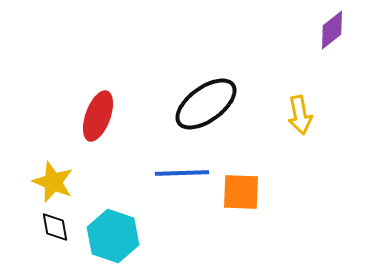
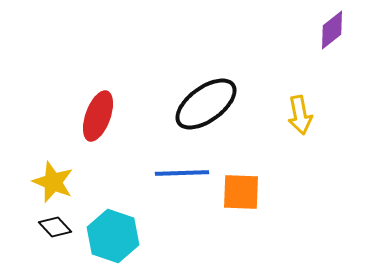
black diamond: rotated 32 degrees counterclockwise
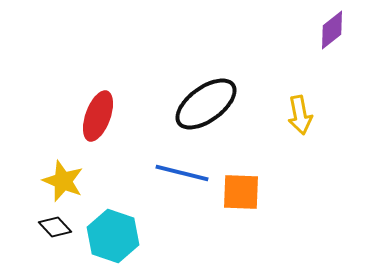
blue line: rotated 16 degrees clockwise
yellow star: moved 10 px right, 1 px up
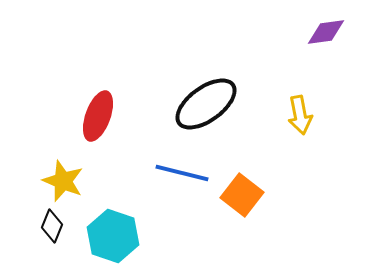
purple diamond: moved 6 px left, 2 px down; rotated 30 degrees clockwise
orange square: moved 1 px right, 3 px down; rotated 36 degrees clockwise
black diamond: moved 3 px left, 1 px up; rotated 64 degrees clockwise
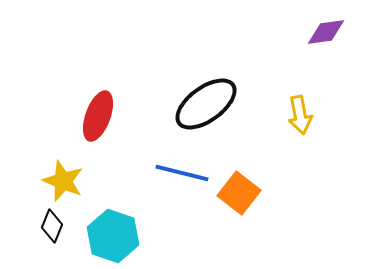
orange square: moved 3 px left, 2 px up
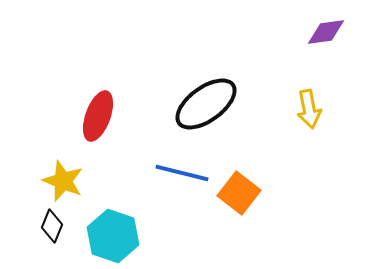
yellow arrow: moved 9 px right, 6 px up
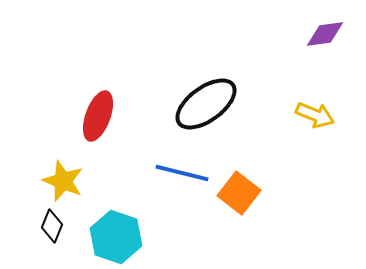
purple diamond: moved 1 px left, 2 px down
yellow arrow: moved 6 px right, 6 px down; rotated 57 degrees counterclockwise
cyan hexagon: moved 3 px right, 1 px down
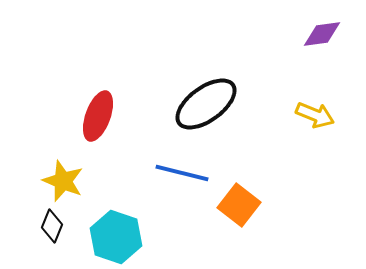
purple diamond: moved 3 px left
orange square: moved 12 px down
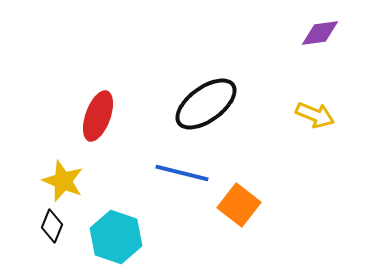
purple diamond: moved 2 px left, 1 px up
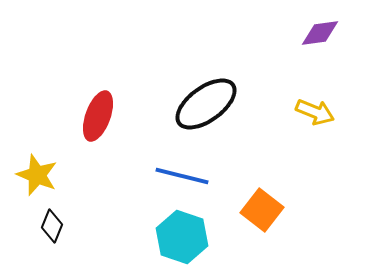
yellow arrow: moved 3 px up
blue line: moved 3 px down
yellow star: moved 26 px left, 6 px up
orange square: moved 23 px right, 5 px down
cyan hexagon: moved 66 px right
